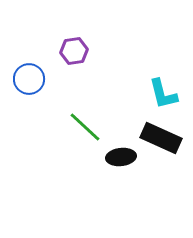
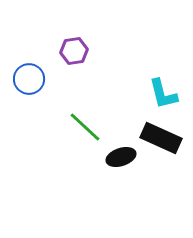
black ellipse: rotated 12 degrees counterclockwise
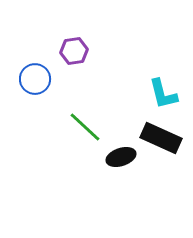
blue circle: moved 6 px right
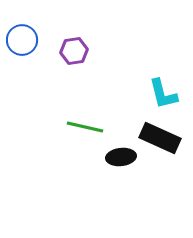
blue circle: moved 13 px left, 39 px up
green line: rotated 30 degrees counterclockwise
black rectangle: moved 1 px left
black ellipse: rotated 12 degrees clockwise
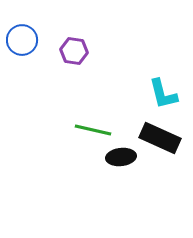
purple hexagon: rotated 16 degrees clockwise
green line: moved 8 px right, 3 px down
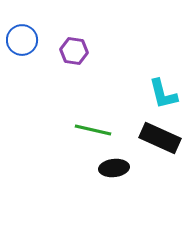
black ellipse: moved 7 px left, 11 px down
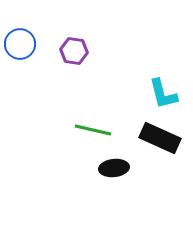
blue circle: moved 2 px left, 4 px down
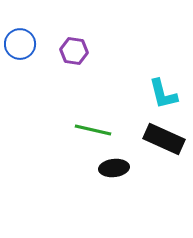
black rectangle: moved 4 px right, 1 px down
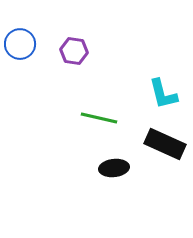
green line: moved 6 px right, 12 px up
black rectangle: moved 1 px right, 5 px down
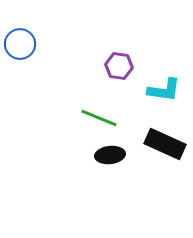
purple hexagon: moved 45 px right, 15 px down
cyan L-shape: moved 1 px right, 4 px up; rotated 68 degrees counterclockwise
green line: rotated 9 degrees clockwise
black ellipse: moved 4 px left, 13 px up
